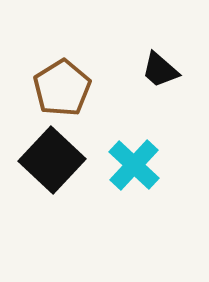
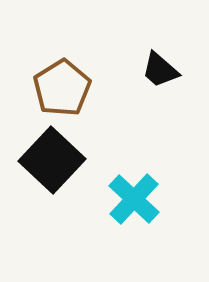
cyan cross: moved 34 px down
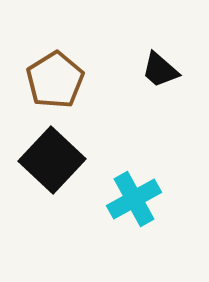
brown pentagon: moved 7 px left, 8 px up
cyan cross: rotated 18 degrees clockwise
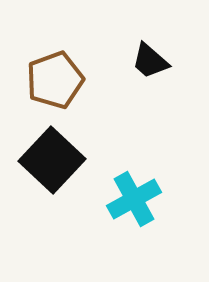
black trapezoid: moved 10 px left, 9 px up
brown pentagon: rotated 12 degrees clockwise
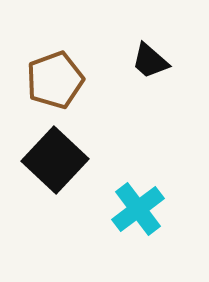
black square: moved 3 px right
cyan cross: moved 4 px right, 10 px down; rotated 8 degrees counterclockwise
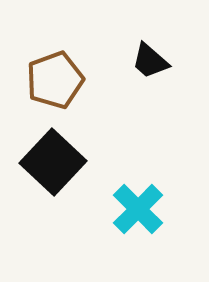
black square: moved 2 px left, 2 px down
cyan cross: rotated 8 degrees counterclockwise
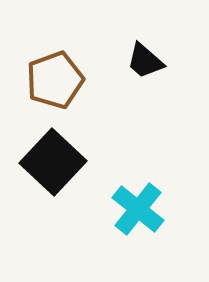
black trapezoid: moved 5 px left
cyan cross: rotated 6 degrees counterclockwise
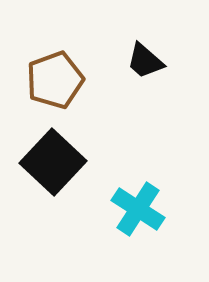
cyan cross: rotated 6 degrees counterclockwise
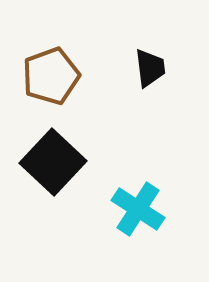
black trapezoid: moved 5 px right, 7 px down; rotated 138 degrees counterclockwise
brown pentagon: moved 4 px left, 4 px up
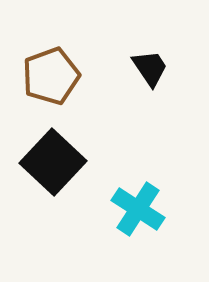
black trapezoid: rotated 27 degrees counterclockwise
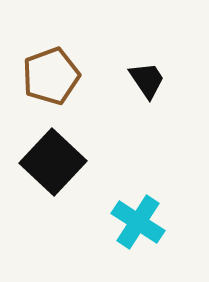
black trapezoid: moved 3 px left, 12 px down
cyan cross: moved 13 px down
